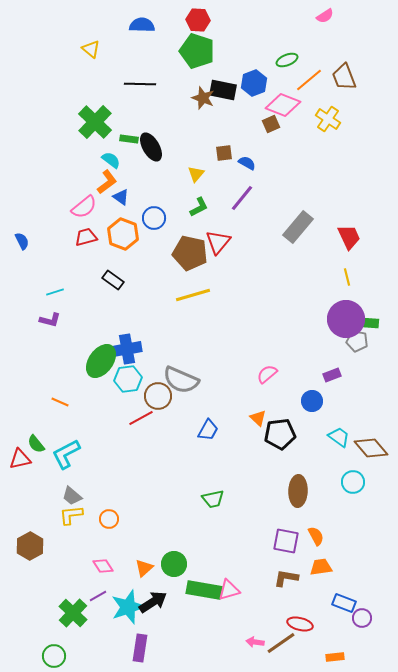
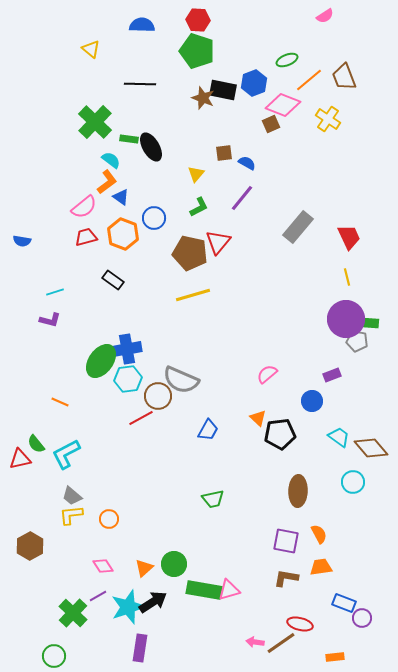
blue semicircle at (22, 241): rotated 126 degrees clockwise
orange semicircle at (316, 536): moved 3 px right, 2 px up
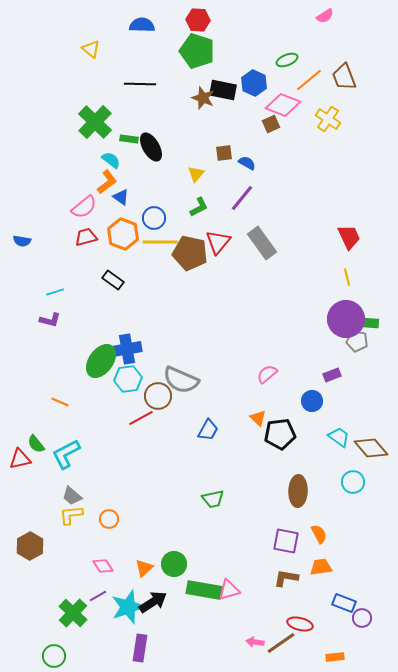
blue hexagon at (254, 83): rotated 15 degrees counterclockwise
gray rectangle at (298, 227): moved 36 px left, 16 px down; rotated 76 degrees counterclockwise
yellow line at (193, 295): moved 33 px left, 53 px up; rotated 16 degrees clockwise
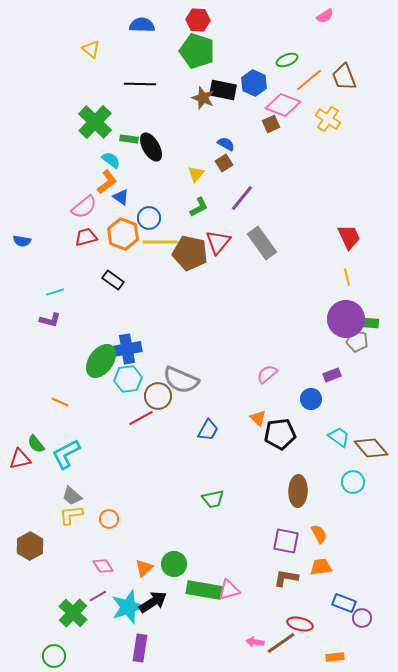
brown square at (224, 153): moved 10 px down; rotated 24 degrees counterclockwise
blue semicircle at (247, 163): moved 21 px left, 19 px up
blue circle at (154, 218): moved 5 px left
blue circle at (312, 401): moved 1 px left, 2 px up
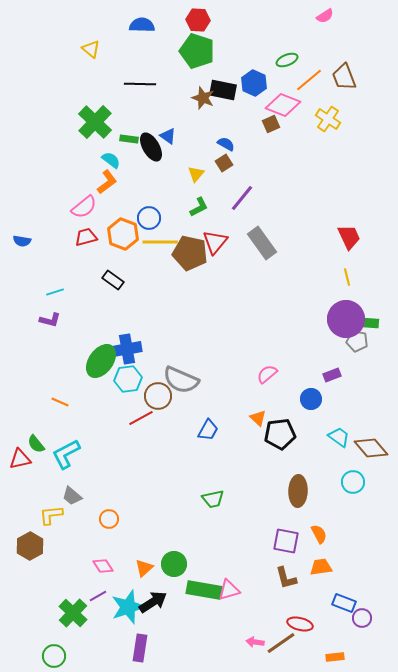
blue triangle at (121, 197): moved 47 px right, 61 px up
red triangle at (218, 242): moved 3 px left
yellow L-shape at (71, 515): moved 20 px left
brown L-shape at (286, 578): rotated 115 degrees counterclockwise
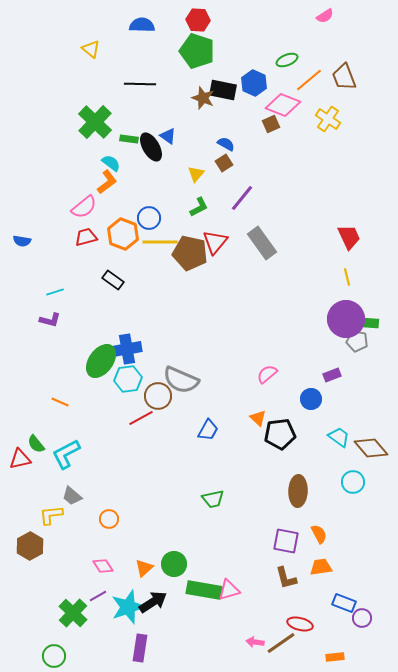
cyan semicircle at (111, 160): moved 3 px down
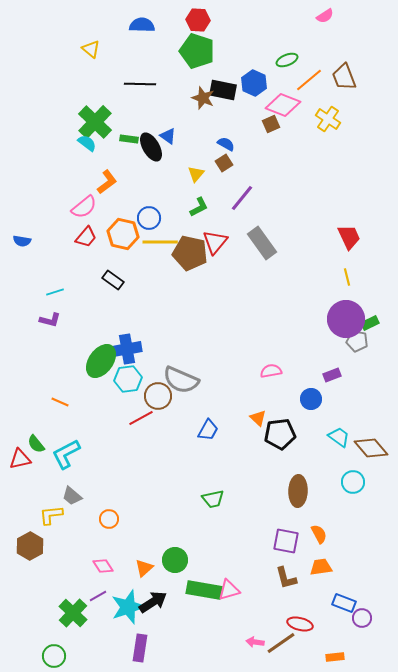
cyan semicircle at (111, 163): moved 24 px left, 20 px up
orange hexagon at (123, 234): rotated 8 degrees counterclockwise
red trapezoid at (86, 237): rotated 145 degrees clockwise
green rectangle at (370, 323): rotated 30 degrees counterclockwise
pink semicircle at (267, 374): moved 4 px right, 3 px up; rotated 30 degrees clockwise
green circle at (174, 564): moved 1 px right, 4 px up
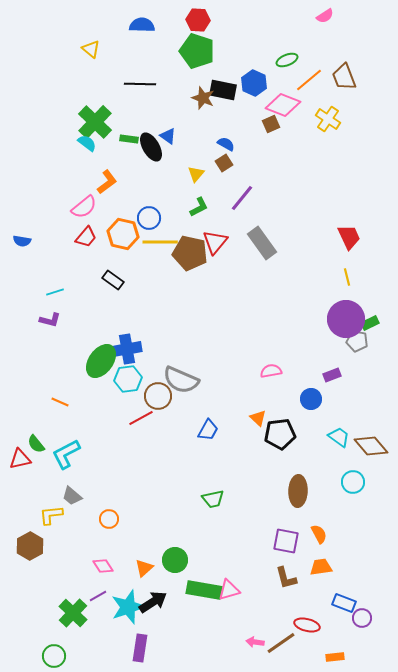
brown diamond at (371, 448): moved 2 px up
red ellipse at (300, 624): moved 7 px right, 1 px down
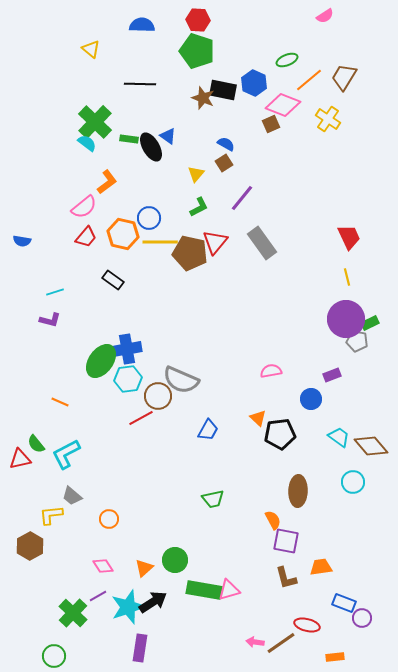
brown trapezoid at (344, 77): rotated 52 degrees clockwise
orange semicircle at (319, 534): moved 46 px left, 14 px up
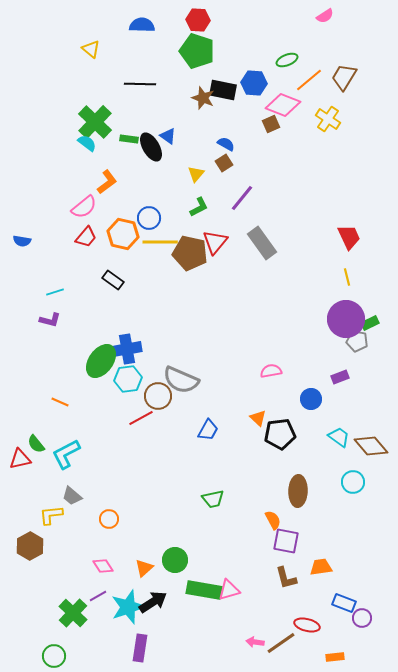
blue hexagon at (254, 83): rotated 20 degrees counterclockwise
purple rectangle at (332, 375): moved 8 px right, 2 px down
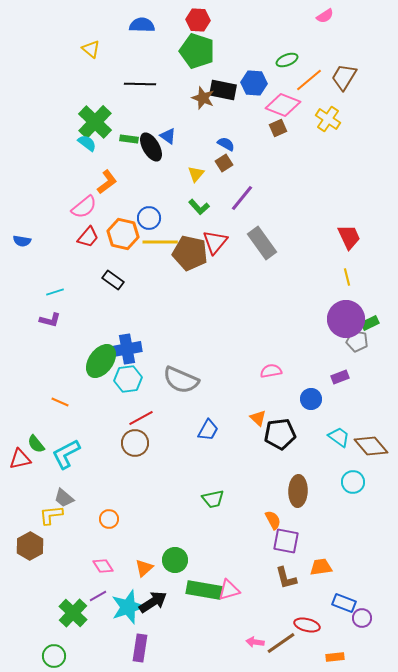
brown square at (271, 124): moved 7 px right, 4 px down
green L-shape at (199, 207): rotated 75 degrees clockwise
red trapezoid at (86, 237): moved 2 px right
brown circle at (158, 396): moved 23 px left, 47 px down
gray trapezoid at (72, 496): moved 8 px left, 2 px down
